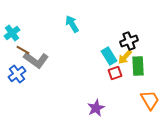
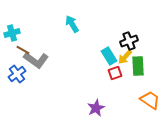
cyan cross: rotated 21 degrees clockwise
orange trapezoid: rotated 25 degrees counterclockwise
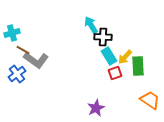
cyan arrow: moved 19 px right, 1 px down
black cross: moved 26 px left, 4 px up; rotated 24 degrees clockwise
